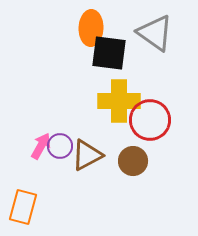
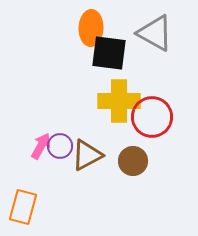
gray triangle: rotated 6 degrees counterclockwise
red circle: moved 2 px right, 3 px up
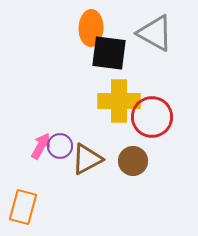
brown triangle: moved 4 px down
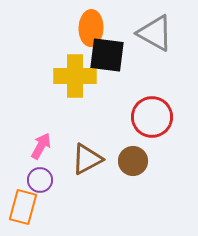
black square: moved 2 px left, 2 px down
yellow cross: moved 44 px left, 25 px up
purple circle: moved 20 px left, 34 px down
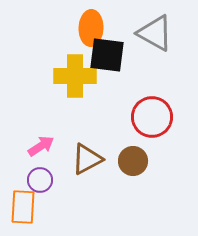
pink arrow: rotated 28 degrees clockwise
orange rectangle: rotated 12 degrees counterclockwise
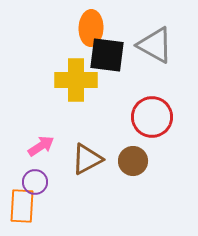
gray triangle: moved 12 px down
yellow cross: moved 1 px right, 4 px down
purple circle: moved 5 px left, 2 px down
orange rectangle: moved 1 px left, 1 px up
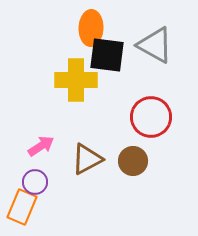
red circle: moved 1 px left
orange rectangle: moved 1 px down; rotated 20 degrees clockwise
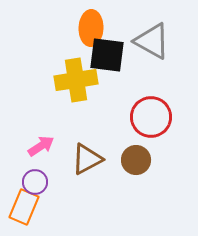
gray triangle: moved 3 px left, 4 px up
yellow cross: rotated 9 degrees counterclockwise
brown circle: moved 3 px right, 1 px up
orange rectangle: moved 2 px right
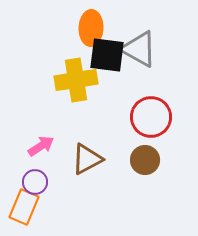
gray triangle: moved 13 px left, 8 px down
brown circle: moved 9 px right
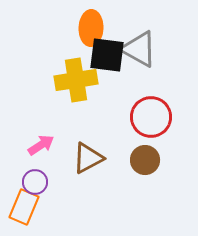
pink arrow: moved 1 px up
brown triangle: moved 1 px right, 1 px up
